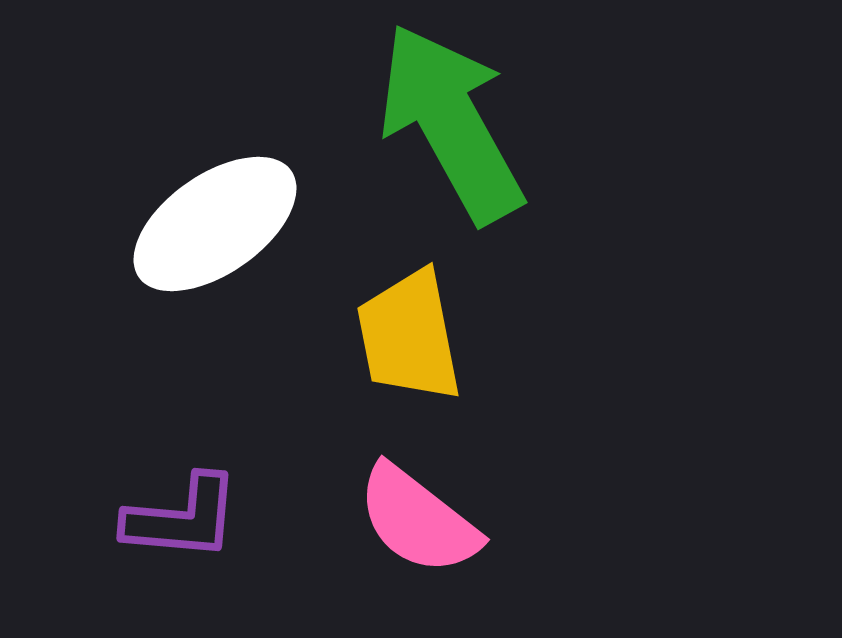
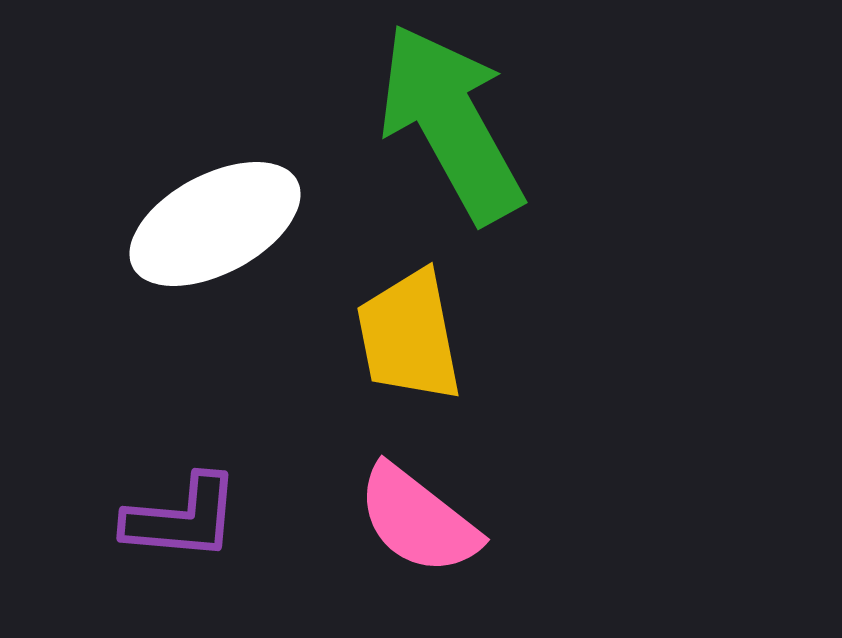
white ellipse: rotated 7 degrees clockwise
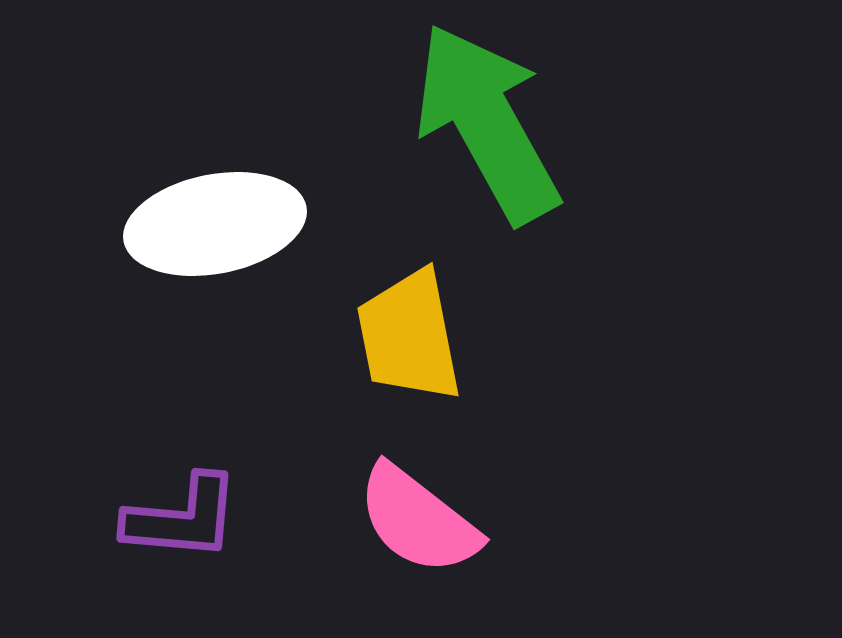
green arrow: moved 36 px right
white ellipse: rotated 17 degrees clockwise
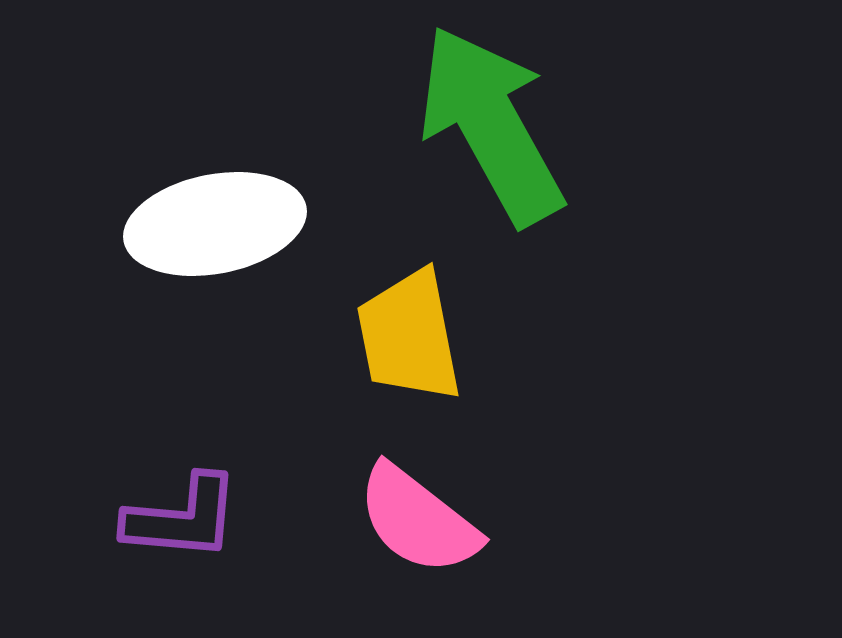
green arrow: moved 4 px right, 2 px down
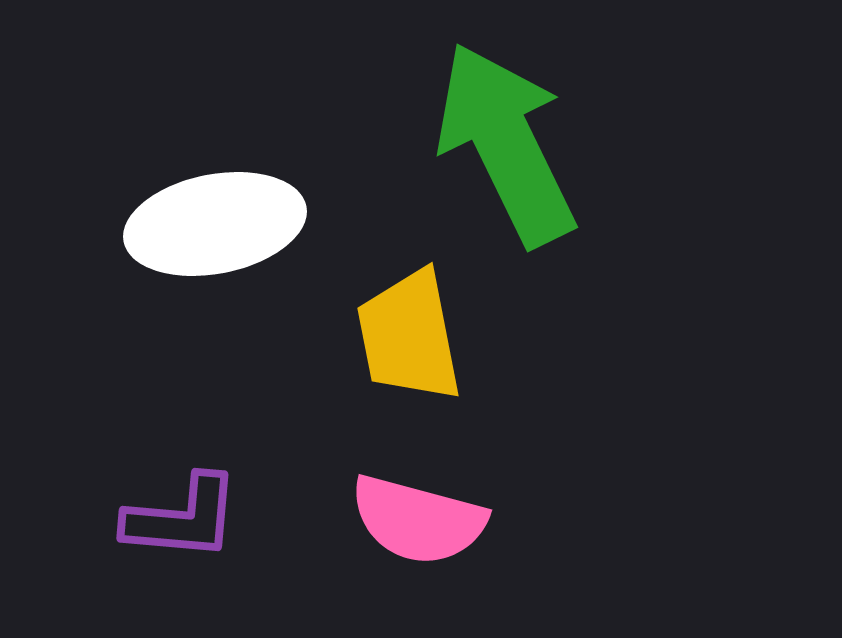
green arrow: moved 15 px right, 19 px down; rotated 3 degrees clockwise
pink semicircle: rotated 23 degrees counterclockwise
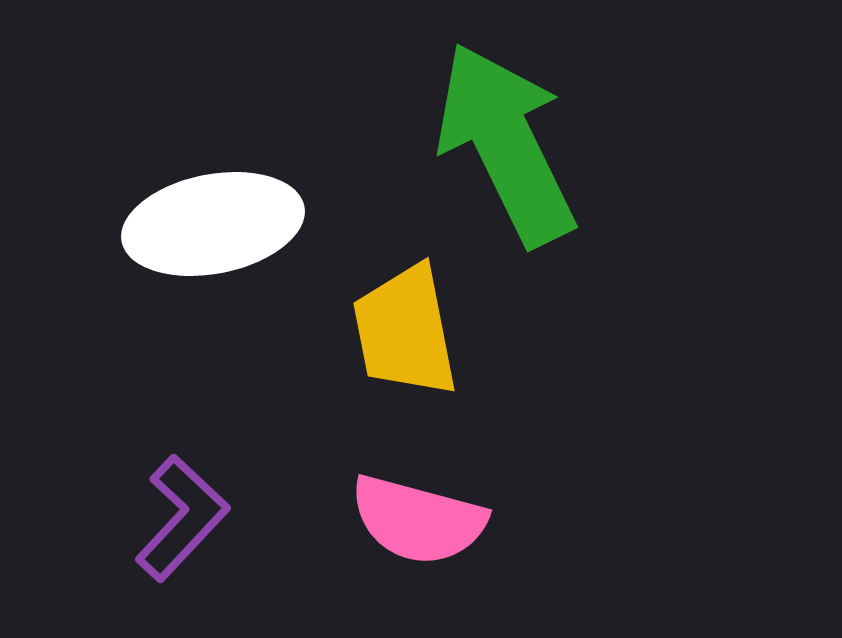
white ellipse: moved 2 px left
yellow trapezoid: moved 4 px left, 5 px up
purple L-shape: rotated 52 degrees counterclockwise
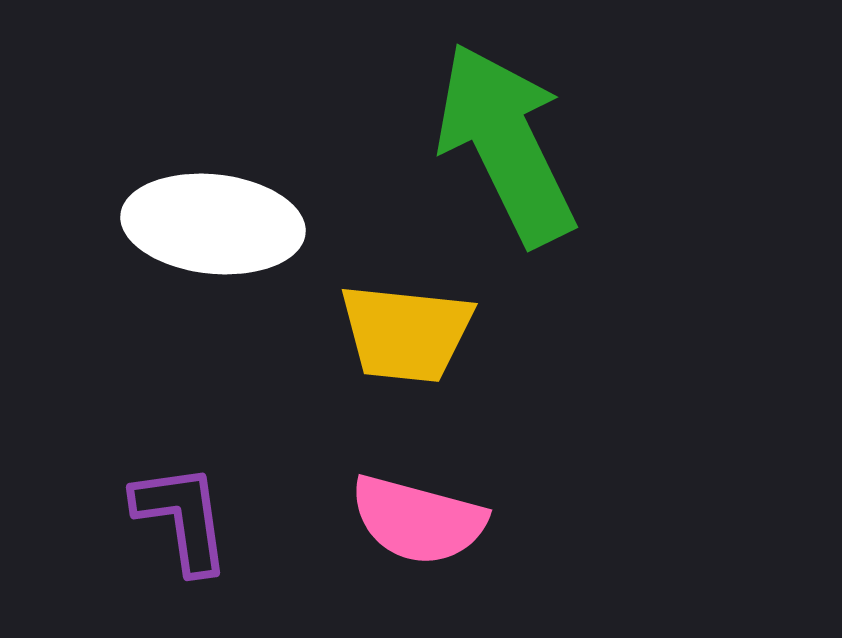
white ellipse: rotated 17 degrees clockwise
yellow trapezoid: moved 1 px right, 2 px down; rotated 73 degrees counterclockwise
purple L-shape: rotated 51 degrees counterclockwise
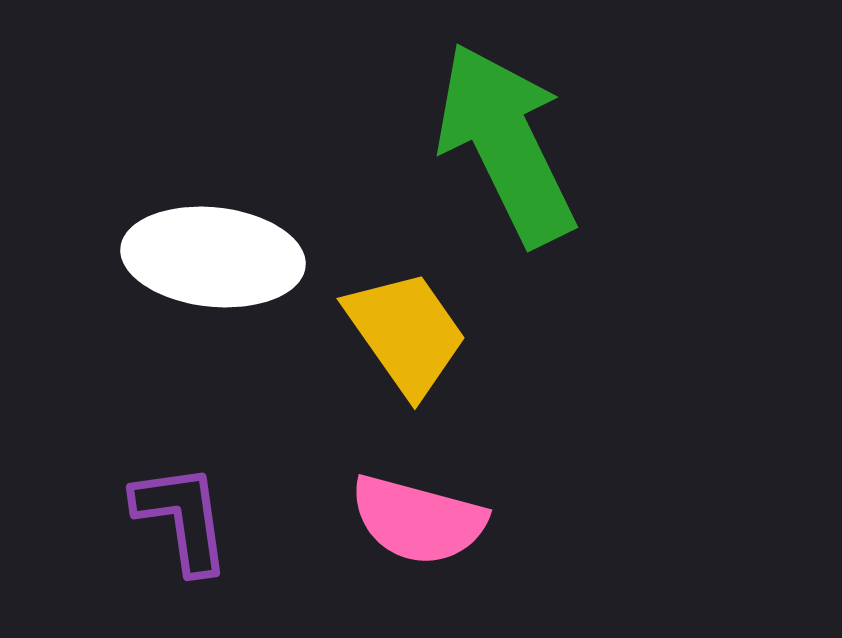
white ellipse: moved 33 px down
yellow trapezoid: rotated 131 degrees counterclockwise
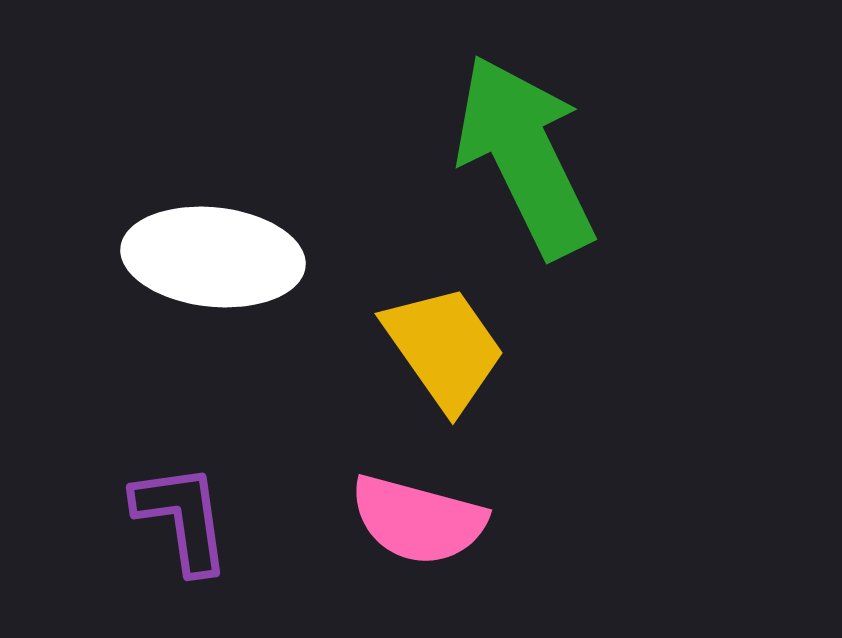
green arrow: moved 19 px right, 12 px down
yellow trapezoid: moved 38 px right, 15 px down
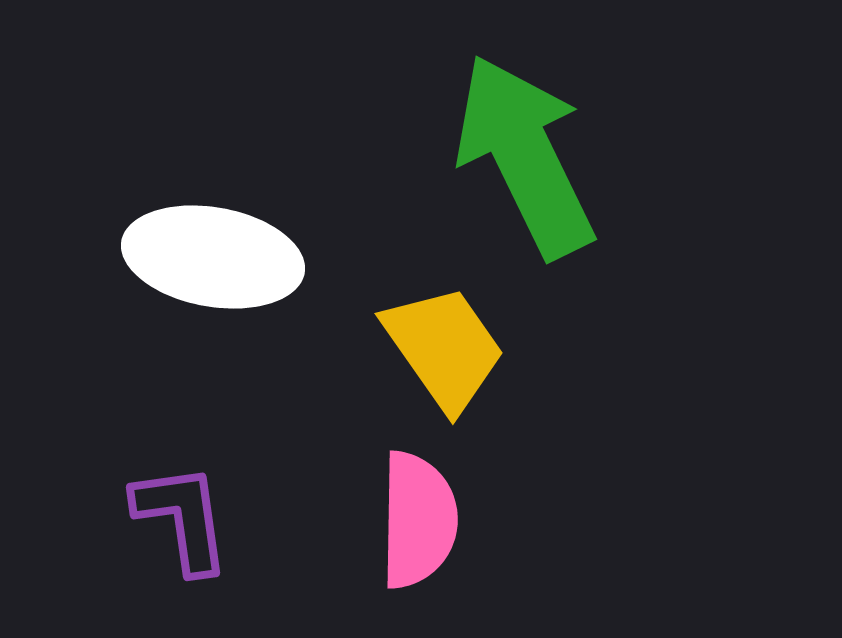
white ellipse: rotated 4 degrees clockwise
pink semicircle: rotated 104 degrees counterclockwise
